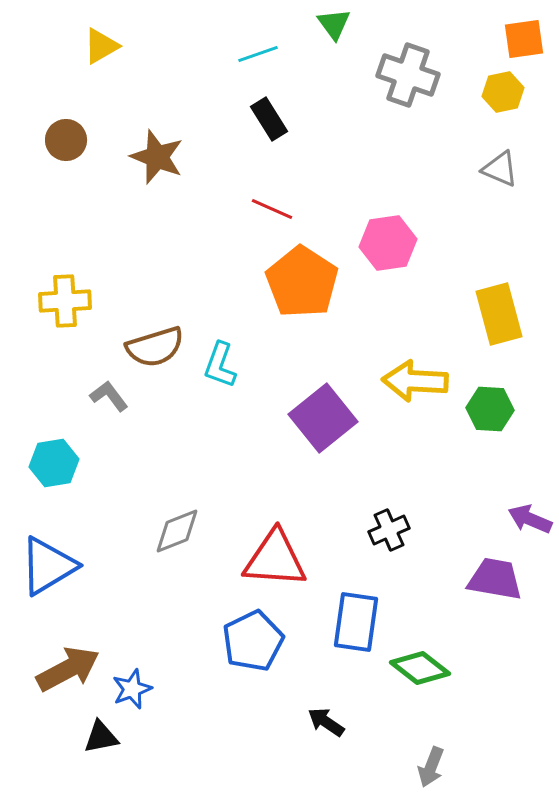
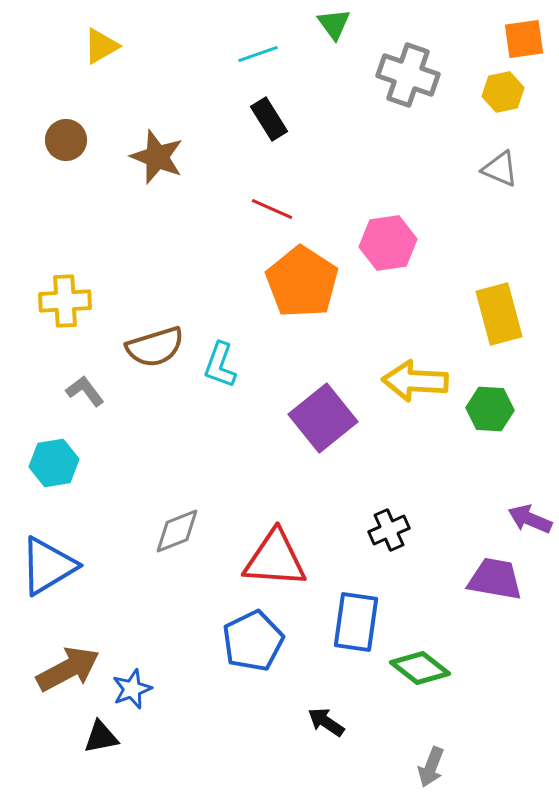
gray L-shape: moved 24 px left, 5 px up
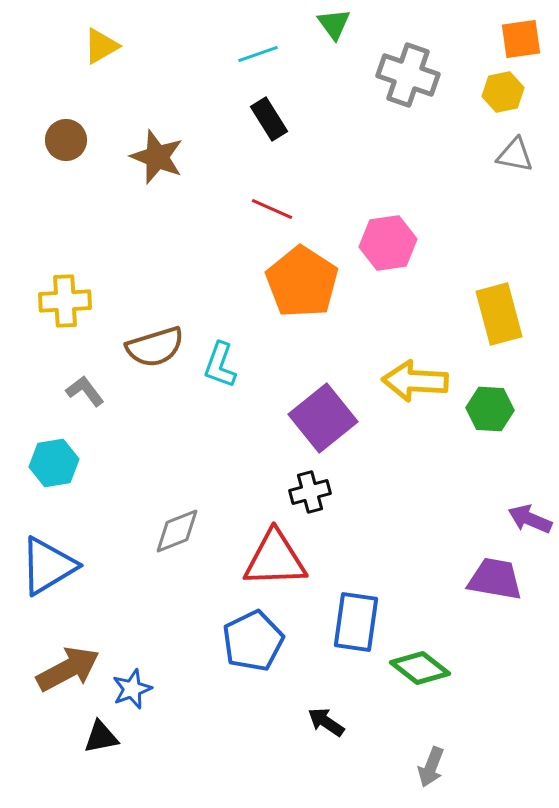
orange square: moved 3 px left
gray triangle: moved 15 px right, 14 px up; rotated 12 degrees counterclockwise
black cross: moved 79 px left, 38 px up; rotated 9 degrees clockwise
red triangle: rotated 6 degrees counterclockwise
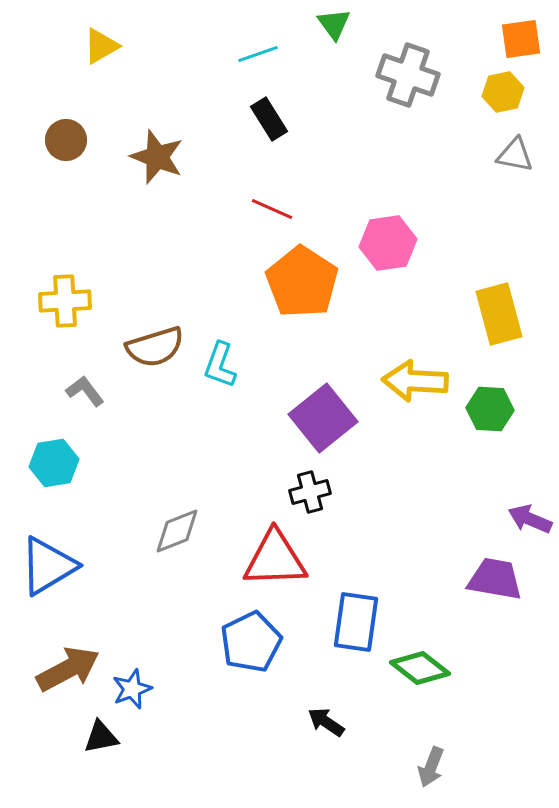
blue pentagon: moved 2 px left, 1 px down
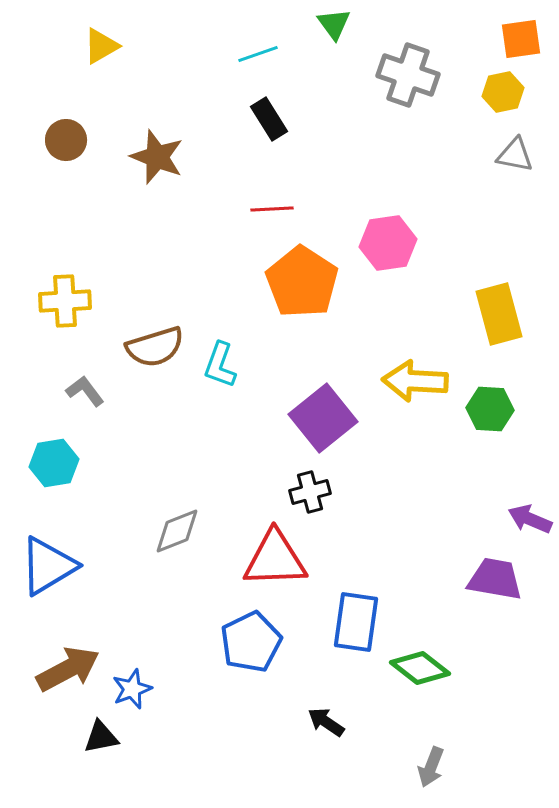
red line: rotated 27 degrees counterclockwise
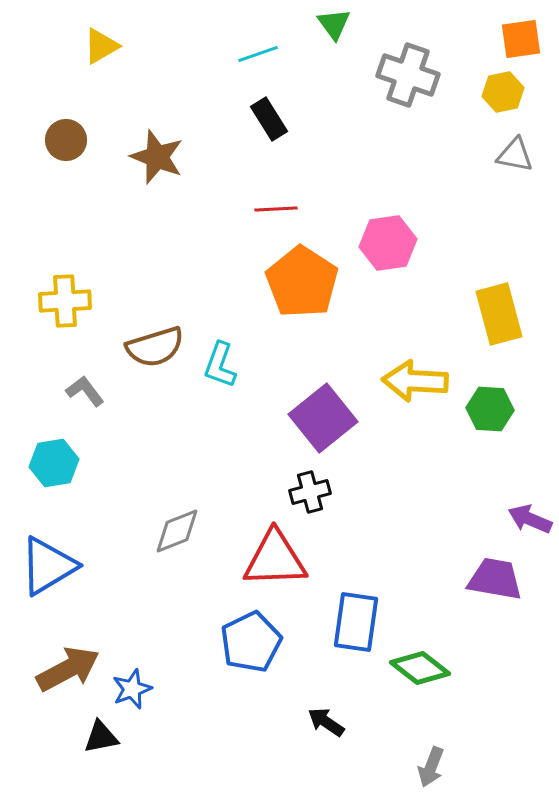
red line: moved 4 px right
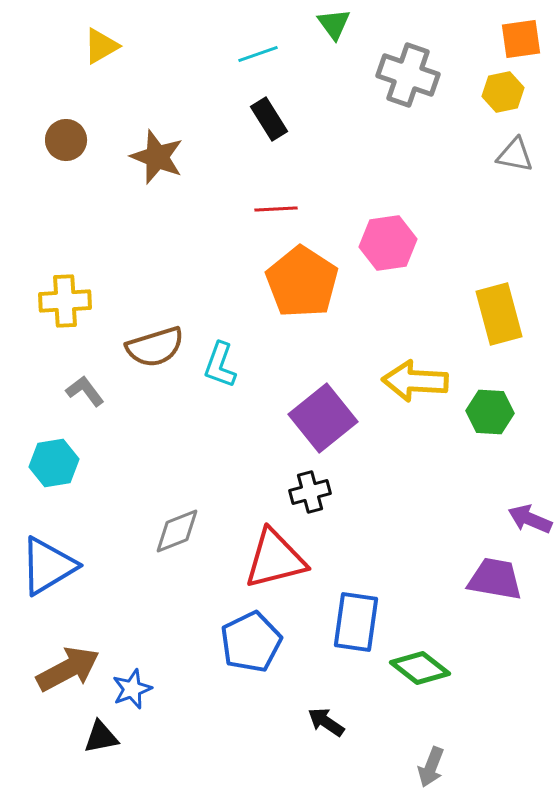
green hexagon: moved 3 px down
red triangle: rotated 12 degrees counterclockwise
